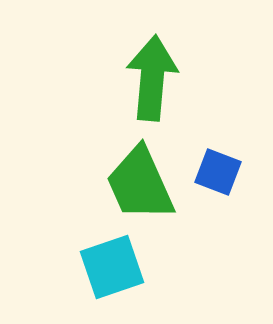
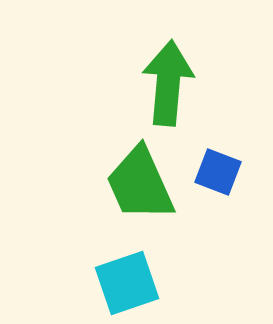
green arrow: moved 16 px right, 5 px down
cyan square: moved 15 px right, 16 px down
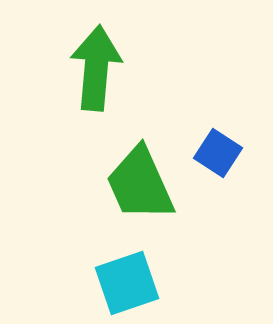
green arrow: moved 72 px left, 15 px up
blue square: moved 19 px up; rotated 12 degrees clockwise
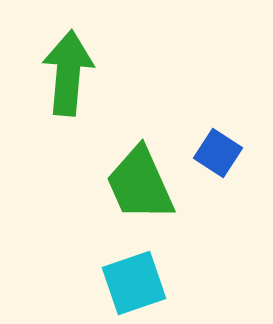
green arrow: moved 28 px left, 5 px down
cyan square: moved 7 px right
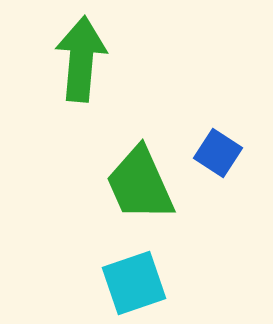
green arrow: moved 13 px right, 14 px up
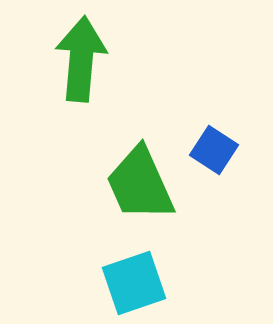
blue square: moved 4 px left, 3 px up
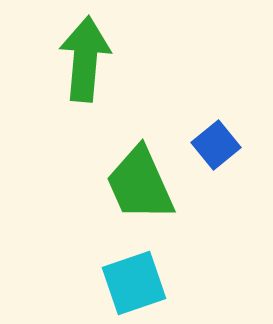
green arrow: moved 4 px right
blue square: moved 2 px right, 5 px up; rotated 18 degrees clockwise
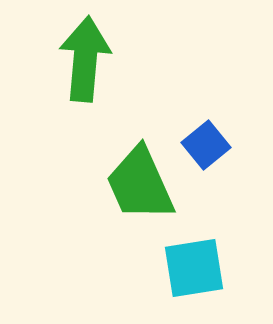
blue square: moved 10 px left
cyan square: moved 60 px right, 15 px up; rotated 10 degrees clockwise
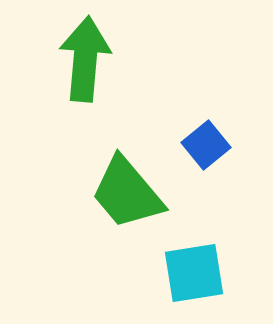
green trapezoid: moved 13 px left, 9 px down; rotated 16 degrees counterclockwise
cyan square: moved 5 px down
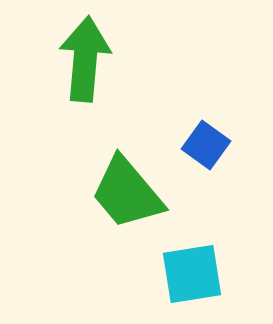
blue square: rotated 15 degrees counterclockwise
cyan square: moved 2 px left, 1 px down
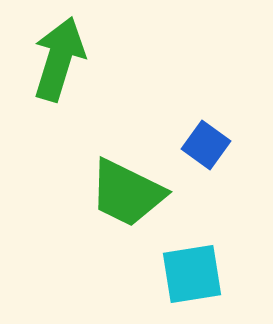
green arrow: moved 26 px left; rotated 12 degrees clockwise
green trapezoid: rotated 24 degrees counterclockwise
